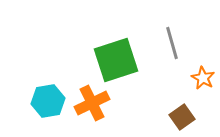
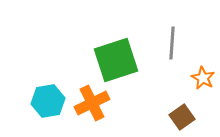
gray line: rotated 20 degrees clockwise
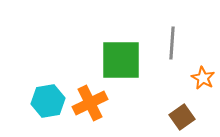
green square: moved 5 px right; rotated 18 degrees clockwise
orange cross: moved 2 px left
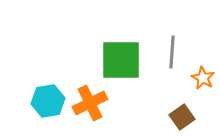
gray line: moved 9 px down
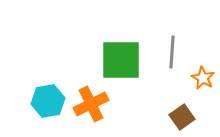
orange cross: moved 1 px right, 1 px down
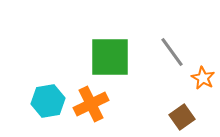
gray line: rotated 40 degrees counterclockwise
green square: moved 11 px left, 3 px up
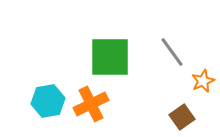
orange star: moved 3 px down; rotated 20 degrees clockwise
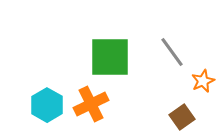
cyan hexagon: moved 1 px left, 4 px down; rotated 20 degrees counterclockwise
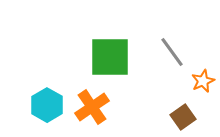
orange cross: moved 1 px right, 3 px down; rotated 8 degrees counterclockwise
brown square: moved 1 px right
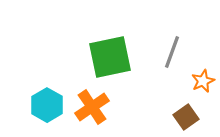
gray line: rotated 56 degrees clockwise
green square: rotated 12 degrees counterclockwise
brown square: moved 3 px right
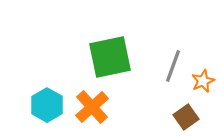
gray line: moved 1 px right, 14 px down
orange cross: rotated 8 degrees counterclockwise
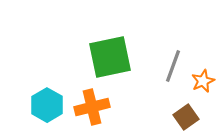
orange cross: rotated 28 degrees clockwise
